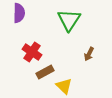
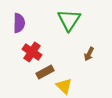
purple semicircle: moved 10 px down
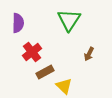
purple semicircle: moved 1 px left
red cross: rotated 18 degrees clockwise
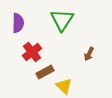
green triangle: moved 7 px left
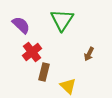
purple semicircle: moved 3 px right, 2 px down; rotated 48 degrees counterclockwise
brown rectangle: moved 1 px left; rotated 48 degrees counterclockwise
yellow triangle: moved 4 px right
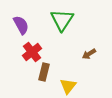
purple semicircle: rotated 18 degrees clockwise
brown arrow: rotated 32 degrees clockwise
yellow triangle: rotated 24 degrees clockwise
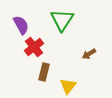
red cross: moved 2 px right, 5 px up
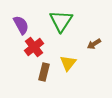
green triangle: moved 1 px left, 1 px down
brown arrow: moved 5 px right, 10 px up
yellow triangle: moved 23 px up
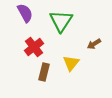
purple semicircle: moved 4 px right, 12 px up
yellow triangle: moved 3 px right
